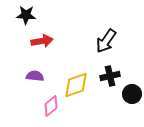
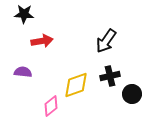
black star: moved 2 px left, 1 px up
purple semicircle: moved 12 px left, 4 px up
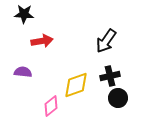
black circle: moved 14 px left, 4 px down
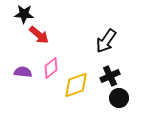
red arrow: moved 3 px left, 6 px up; rotated 50 degrees clockwise
black cross: rotated 12 degrees counterclockwise
black circle: moved 1 px right
pink diamond: moved 38 px up
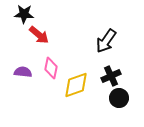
pink diamond: rotated 40 degrees counterclockwise
black cross: moved 1 px right
